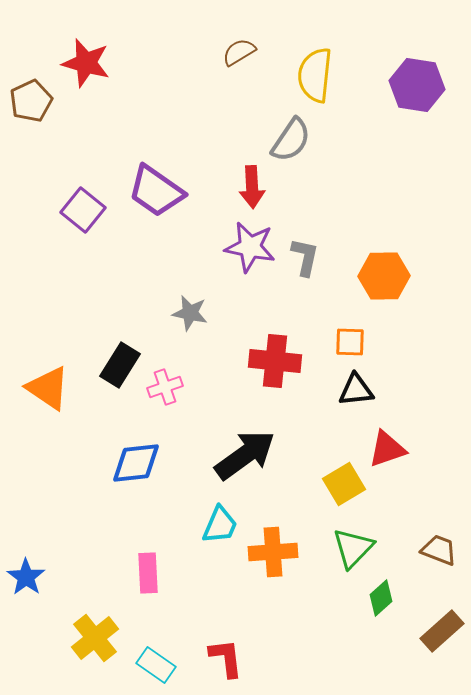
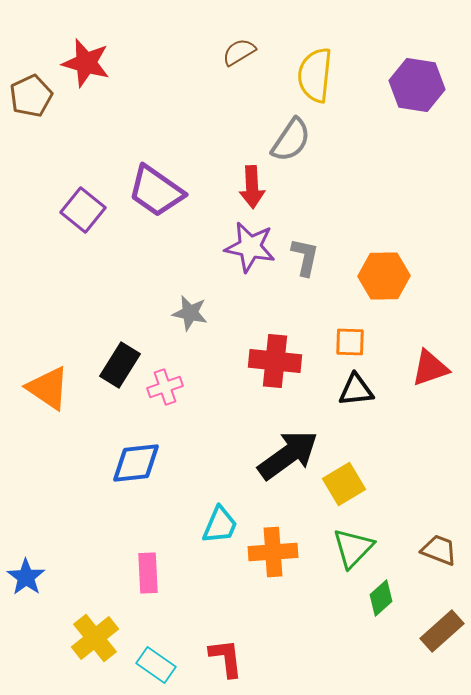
brown pentagon: moved 5 px up
red triangle: moved 43 px right, 81 px up
black arrow: moved 43 px right
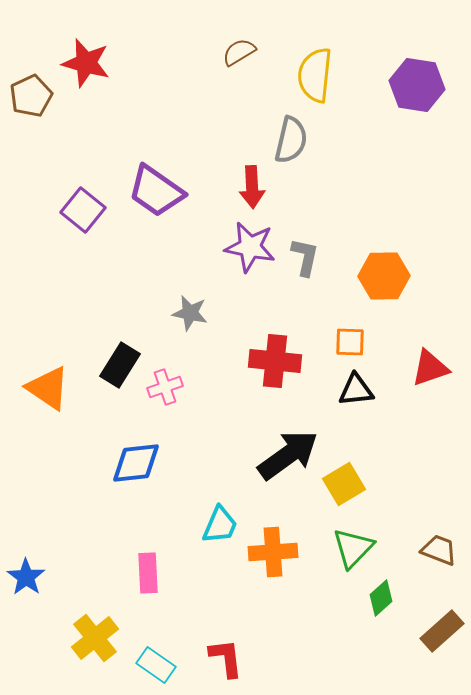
gray semicircle: rotated 21 degrees counterclockwise
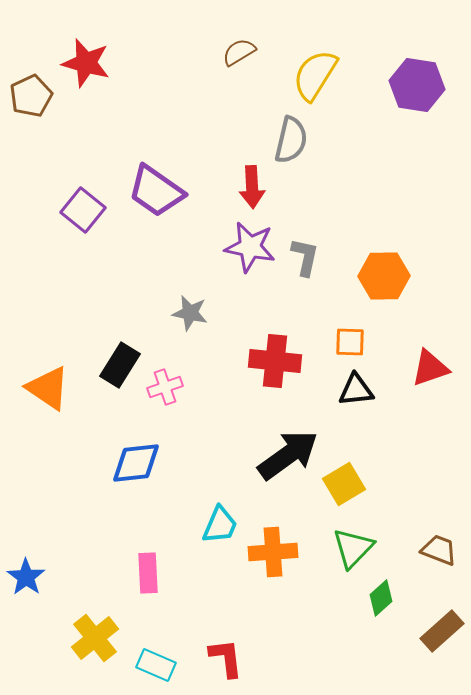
yellow semicircle: rotated 26 degrees clockwise
cyan rectangle: rotated 12 degrees counterclockwise
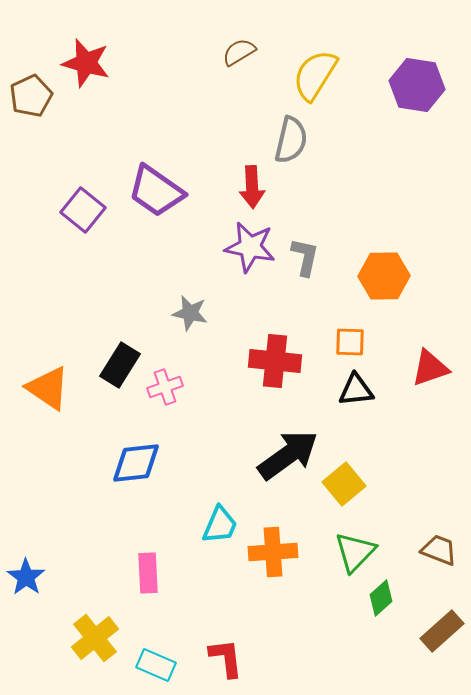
yellow square: rotated 9 degrees counterclockwise
green triangle: moved 2 px right, 4 px down
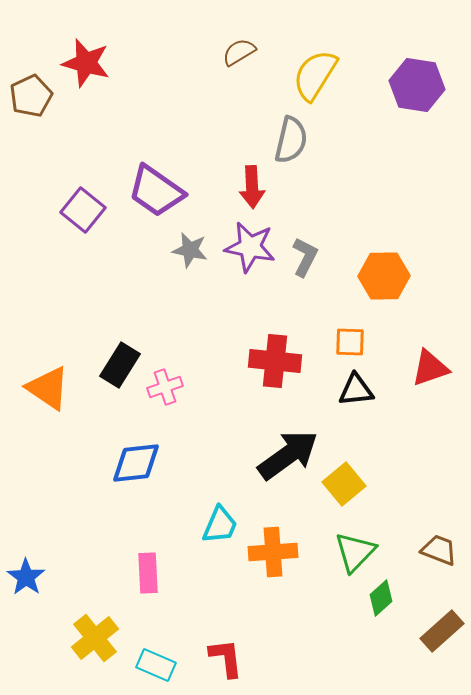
gray L-shape: rotated 15 degrees clockwise
gray star: moved 63 px up
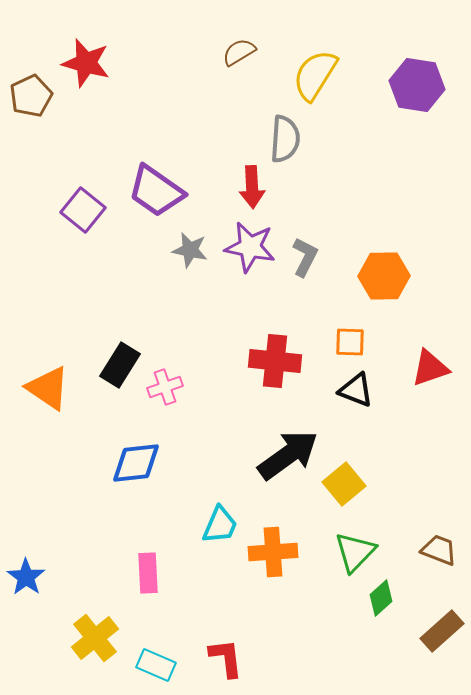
gray semicircle: moved 6 px left, 1 px up; rotated 9 degrees counterclockwise
black triangle: rotated 27 degrees clockwise
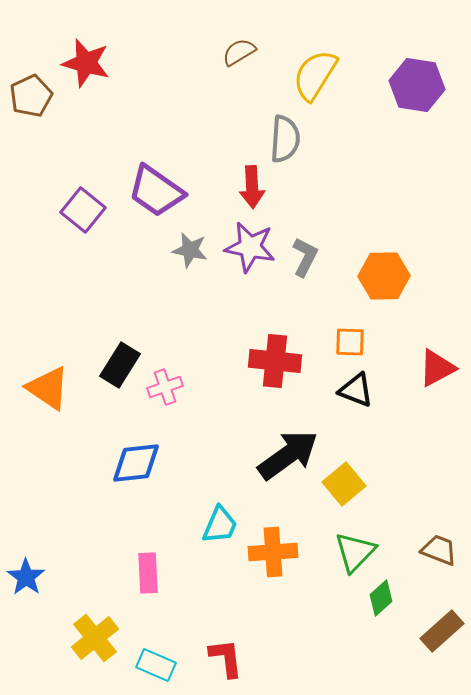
red triangle: moved 7 px right; rotated 9 degrees counterclockwise
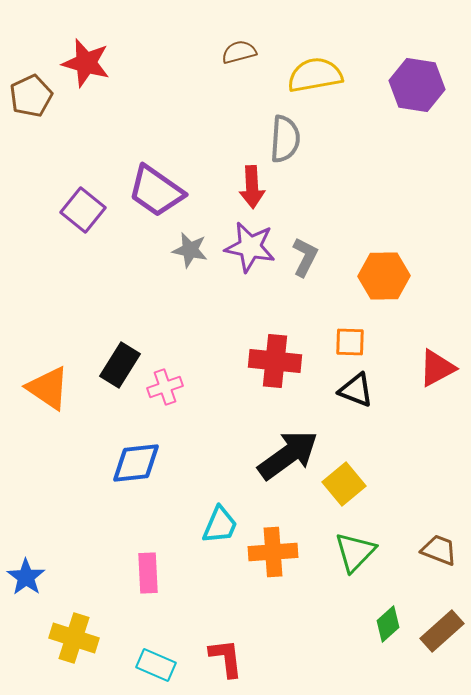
brown semicircle: rotated 16 degrees clockwise
yellow semicircle: rotated 48 degrees clockwise
green diamond: moved 7 px right, 26 px down
yellow cross: moved 21 px left; rotated 33 degrees counterclockwise
